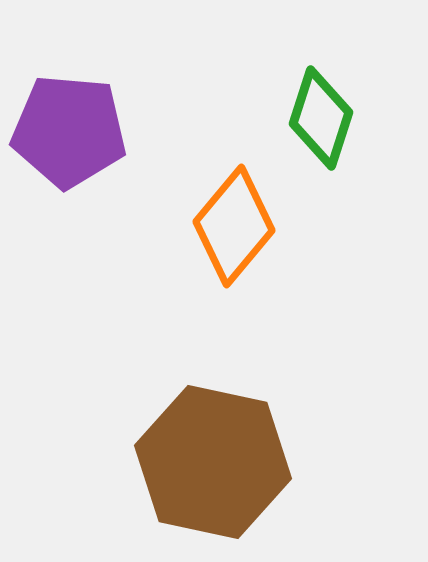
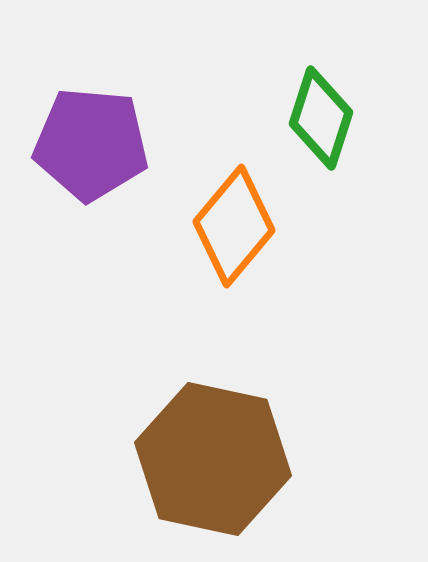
purple pentagon: moved 22 px right, 13 px down
brown hexagon: moved 3 px up
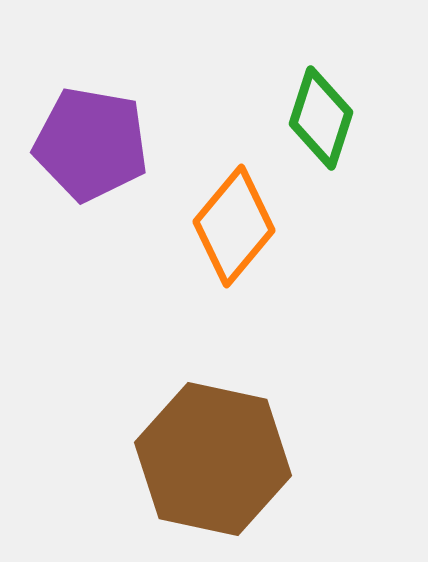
purple pentagon: rotated 5 degrees clockwise
